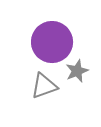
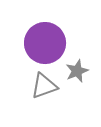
purple circle: moved 7 px left, 1 px down
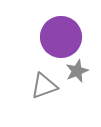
purple circle: moved 16 px right, 6 px up
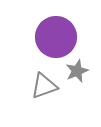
purple circle: moved 5 px left
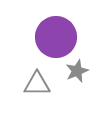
gray triangle: moved 7 px left, 2 px up; rotated 20 degrees clockwise
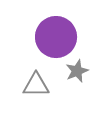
gray triangle: moved 1 px left, 1 px down
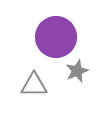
gray triangle: moved 2 px left
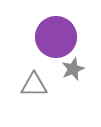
gray star: moved 4 px left, 2 px up
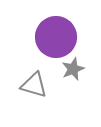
gray triangle: rotated 16 degrees clockwise
